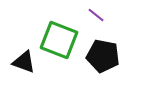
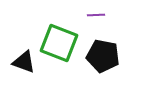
purple line: rotated 42 degrees counterclockwise
green square: moved 3 px down
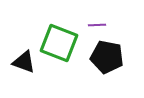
purple line: moved 1 px right, 10 px down
black pentagon: moved 4 px right, 1 px down
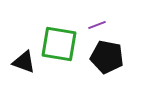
purple line: rotated 18 degrees counterclockwise
green square: moved 1 px down; rotated 12 degrees counterclockwise
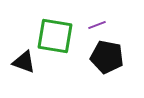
green square: moved 4 px left, 8 px up
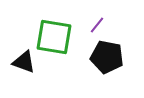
purple line: rotated 30 degrees counterclockwise
green square: moved 1 px left, 1 px down
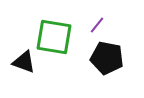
black pentagon: moved 1 px down
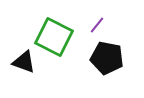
green square: rotated 18 degrees clockwise
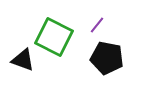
black triangle: moved 1 px left, 2 px up
